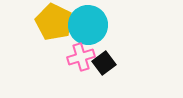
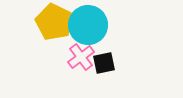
pink cross: rotated 20 degrees counterclockwise
black square: rotated 25 degrees clockwise
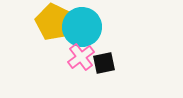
cyan circle: moved 6 px left, 2 px down
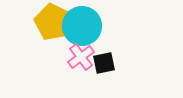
yellow pentagon: moved 1 px left
cyan circle: moved 1 px up
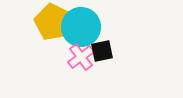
cyan circle: moved 1 px left, 1 px down
black square: moved 2 px left, 12 px up
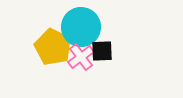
yellow pentagon: moved 25 px down
black square: rotated 10 degrees clockwise
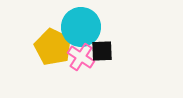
pink cross: rotated 20 degrees counterclockwise
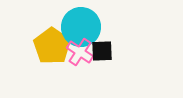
yellow pentagon: moved 1 px left, 1 px up; rotated 9 degrees clockwise
pink cross: moved 1 px left, 5 px up
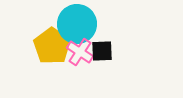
cyan circle: moved 4 px left, 3 px up
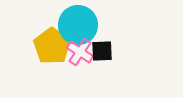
cyan circle: moved 1 px right, 1 px down
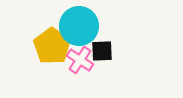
cyan circle: moved 1 px right, 1 px down
pink cross: moved 8 px down
